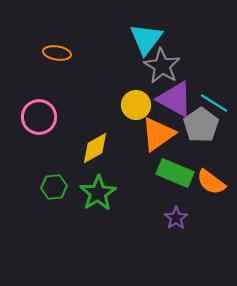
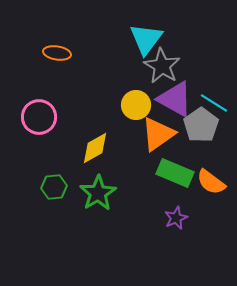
purple star: rotated 10 degrees clockwise
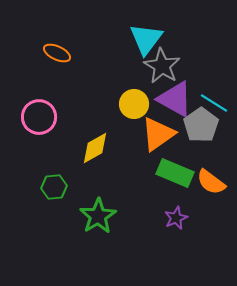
orange ellipse: rotated 16 degrees clockwise
yellow circle: moved 2 px left, 1 px up
green star: moved 23 px down
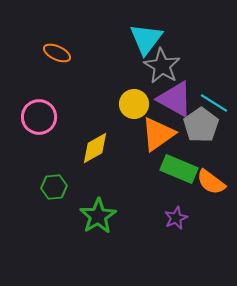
green rectangle: moved 4 px right, 4 px up
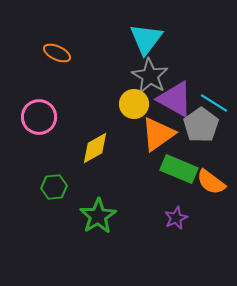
gray star: moved 12 px left, 10 px down
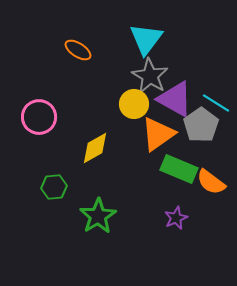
orange ellipse: moved 21 px right, 3 px up; rotated 8 degrees clockwise
cyan line: moved 2 px right
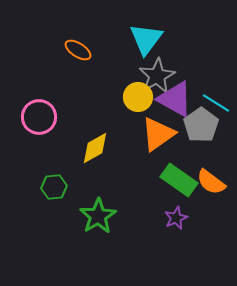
gray star: moved 7 px right; rotated 12 degrees clockwise
yellow circle: moved 4 px right, 7 px up
green rectangle: moved 11 px down; rotated 12 degrees clockwise
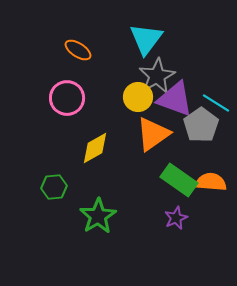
purple triangle: rotated 9 degrees counterclockwise
pink circle: moved 28 px right, 19 px up
orange triangle: moved 5 px left
orange semicircle: rotated 148 degrees clockwise
